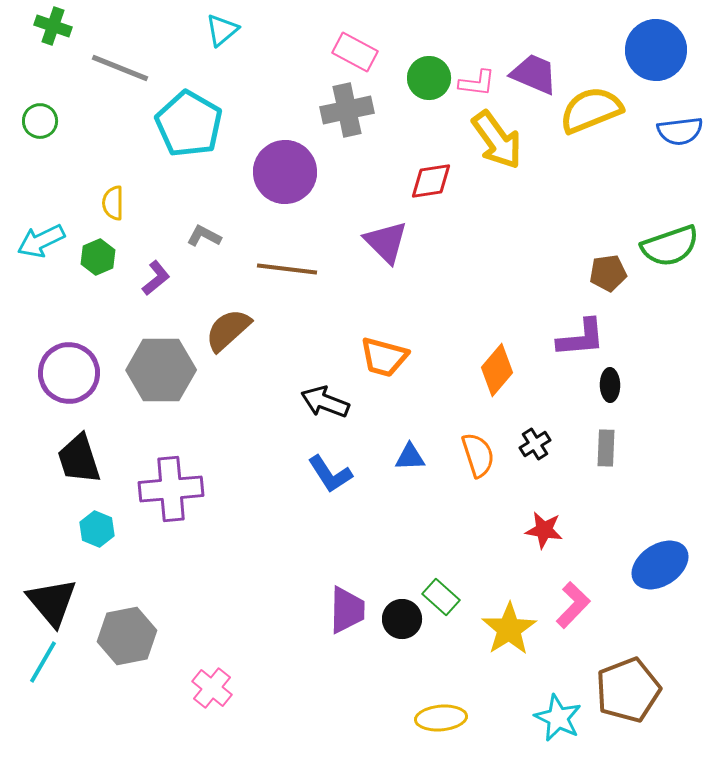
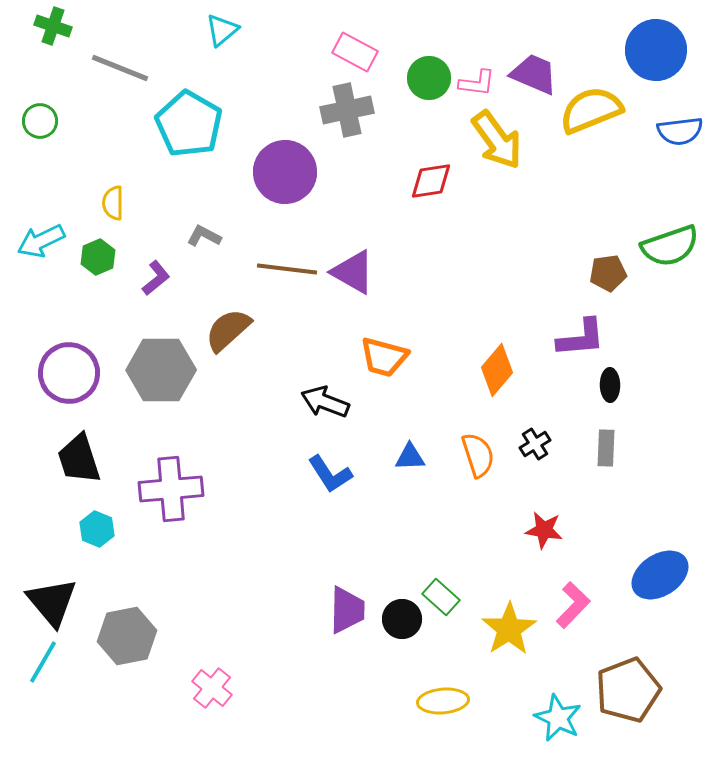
purple triangle at (386, 242): moved 33 px left, 30 px down; rotated 15 degrees counterclockwise
blue ellipse at (660, 565): moved 10 px down
yellow ellipse at (441, 718): moved 2 px right, 17 px up
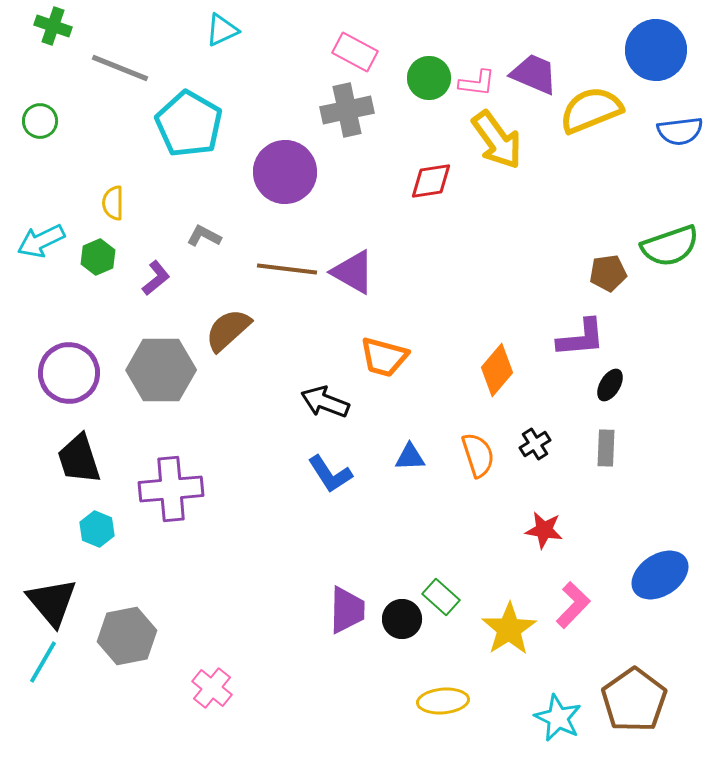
cyan triangle at (222, 30): rotated 15 degrees clockwise
black ellipse at (610, 385): rotated 32 degrees clockwise
brown pentagon at (628, 690): moved 6 px right, 10 px down; rotated 14 degrees counterclockwise
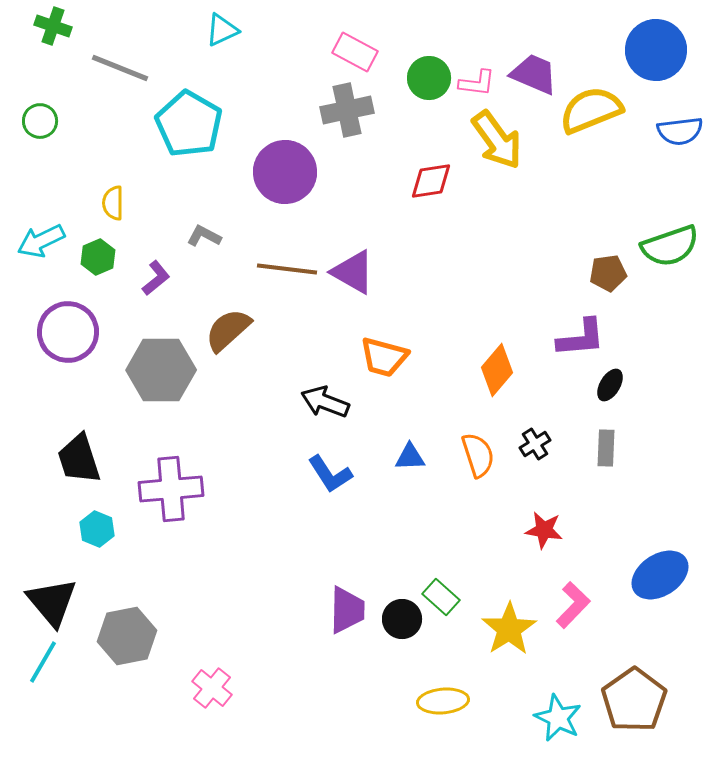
purple circle at (69, 373): moved 1 px left, 41 px up
